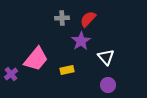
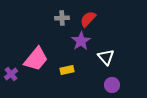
purple circle: moved 4 px right
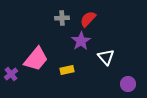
purple circle: moved 16 px right, 1 px up
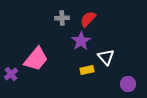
yellow rectangle: moved 20 px right
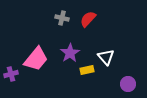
gray cross: rotated 16 degrees clockwise
purple star: moved 11 px left, 12 px down
purple cross: rotated 24 degrees clockwise
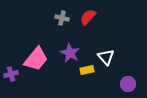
red semicircle: moved 2 px up
purple star: rotated 12 degrees counterclockwise
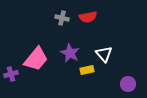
red semicircle: rotated 144 degrees counterclockwise
white triangle: moved 2 px left, 3 px up
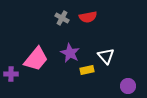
gray cross: rotated 16 degrees clockwise
white triangle: moved 2 px right, 2 px down
purple cross: rotated 16 degrees clockwise
purple circle: moved 2 px down
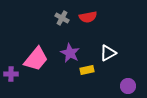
white triangle: moved 2 px right, 3 px up; rotated 42 degrees clockwise
